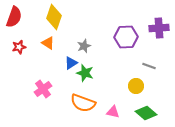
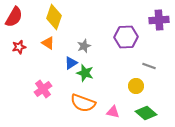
red semicircle: rotated 10 degrees clockwise
purple cross: moved 8 px up
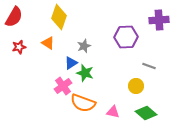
yellow diamond: moved 5 px right
pink cross: moved 20 px right, 3 px up
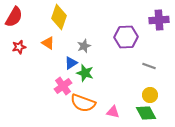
yellow circle: moved 14 px right, 9 px down
green diamond: rotated 20 degrees clockwise
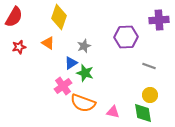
green diamond: moved 3 px left; rotated 20 degrees clockwise
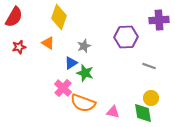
pink cross: moved 2 px down; rotated 12 degrees counterclockwise
yellow circle: moved 1 px right, 3 px down
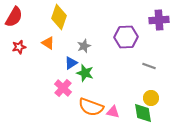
orange semicircle: moved 8 px right, 4 px down
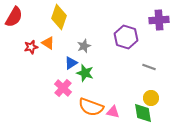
purple hexagon: rotated 20 degrees clockwise
red star: moved 12 px right
gray line: moved 1 px down
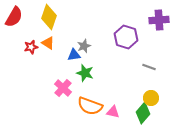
yellow diamond: moved 10 px left
blue triangle: moved 3 px right, 8 px up; rotated 24 degrees clockwise
orange semicircle: moved 1 px left, 1 px up
green diamond: rotated 50 degrees clockwise
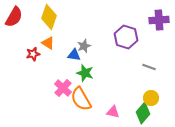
red star: moved 2 px right, 7 px down
blue triangle: rotated 16 degrees clockwise
orange semicircle: moved 9 px left, 7 px up; rotated 40 degrees clockwise
